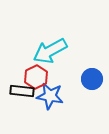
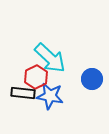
cyan arrow: moved 7 px down; rotated 108 degrees counterclockwise
black rectangle: moved 1 px right, 2 px down
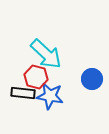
cyan arrow: moved 4 px left, 4 px up
red hexagon: rotated 20 degrees counterclockwise
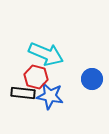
cyan arrow: rotated 20 degrees counterclockwise
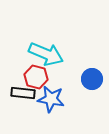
blue star: moved 1 px right, 3 px down
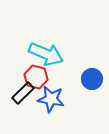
black rectangle: rotated 50 degrees counterclockwise
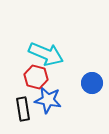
blue circle: moved 4 px down
black rectangle: moved 16 px down; rotated 55 degrees counterclockwise
blue star: moved 3 px left, 1 px down
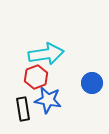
cyan arrow: rotated 32 degrees counterclockwise
red hexagon: rotated 25 degrees clockwise
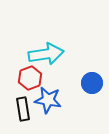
red hexagon: moved 6 px left, 1 px down
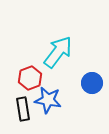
cyan arrow: moved 12 px right, 2 px up; rotated 44 degrees counterclockwise
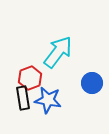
black rectangle: moved 11 px up
